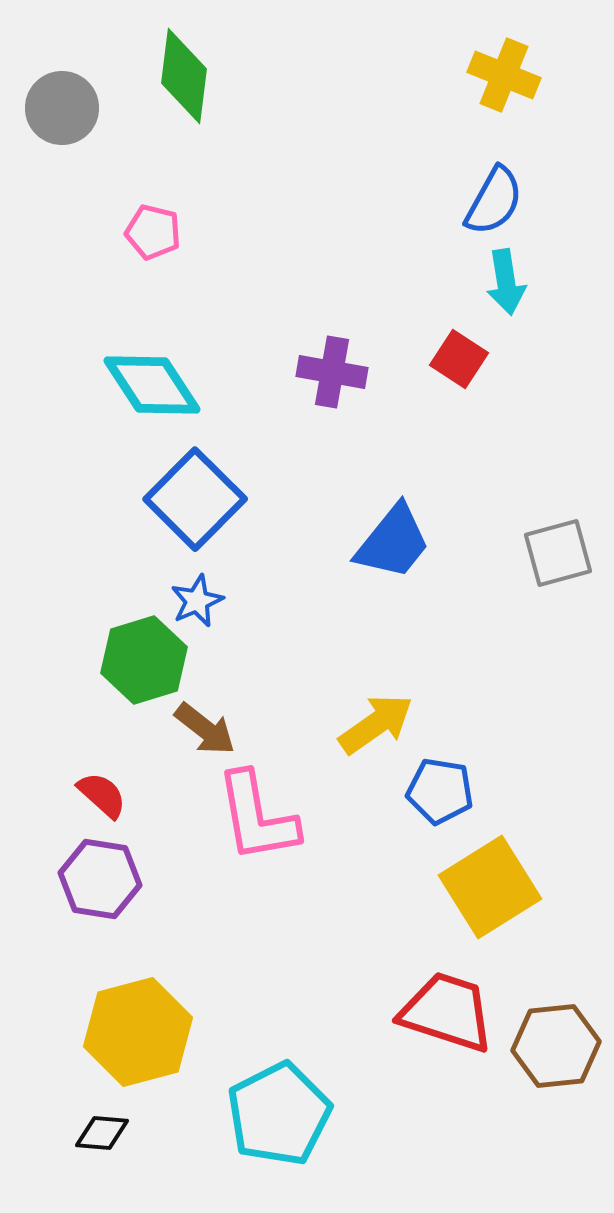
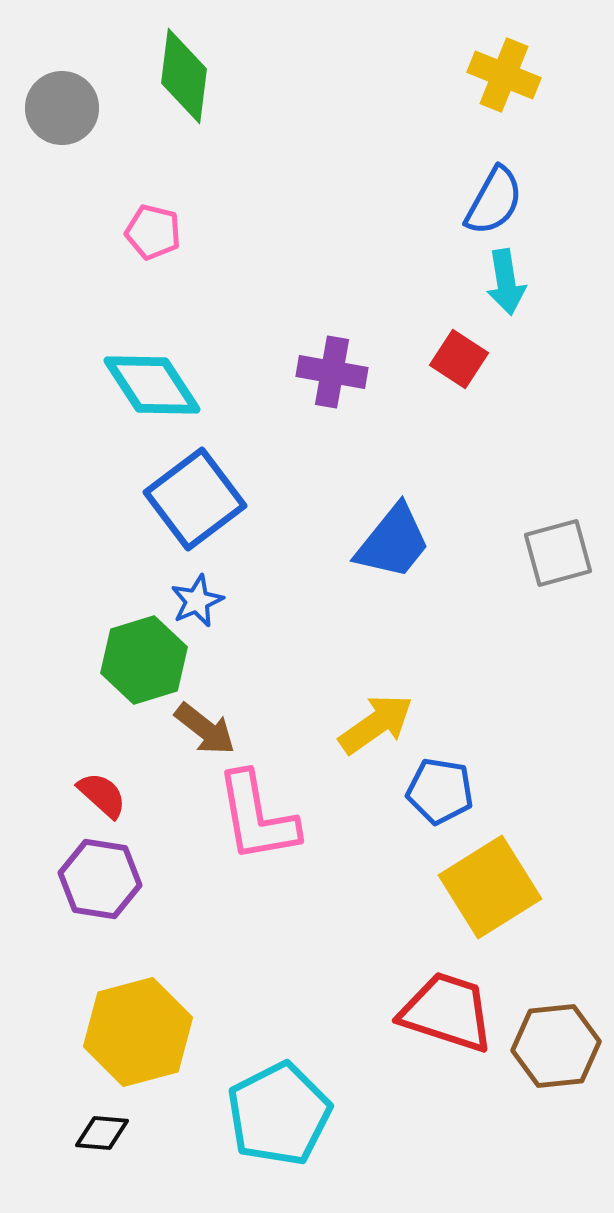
blue square: rotated 8 degrees clockwise
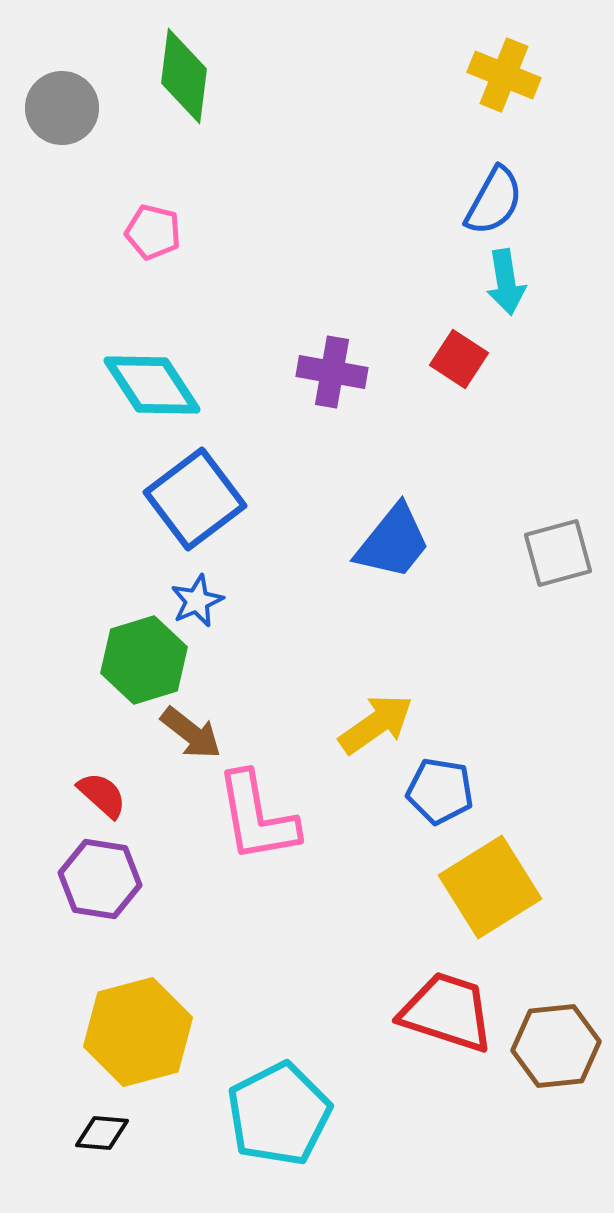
brown arrow: moved 14 px left, 4 px down
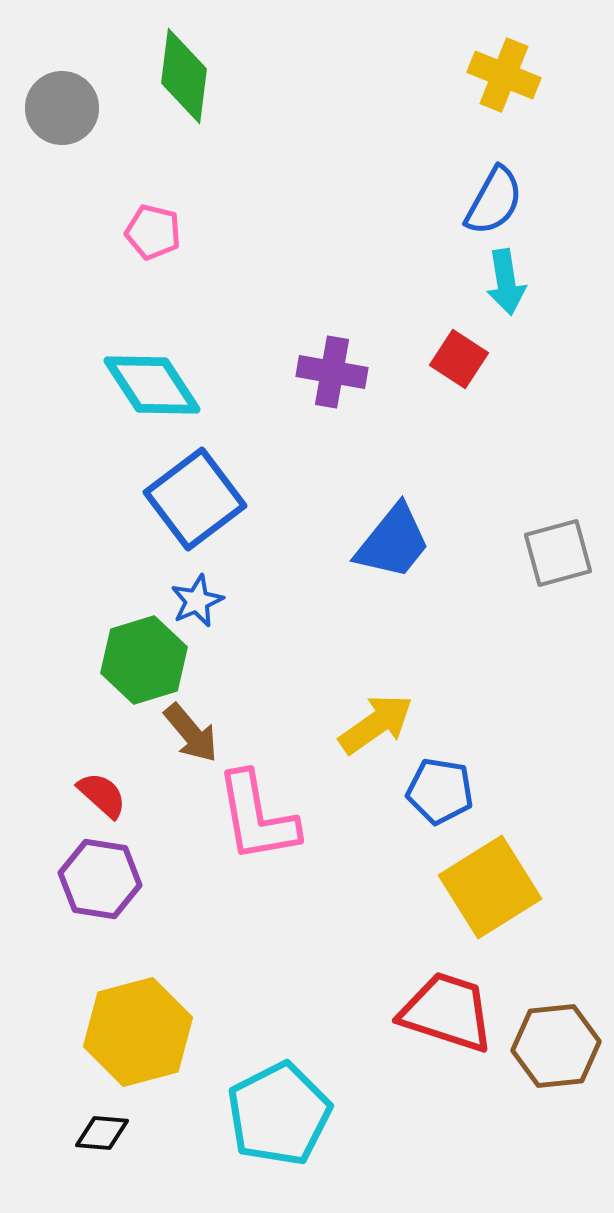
brown arrow: rotated 12 degrees clockwise
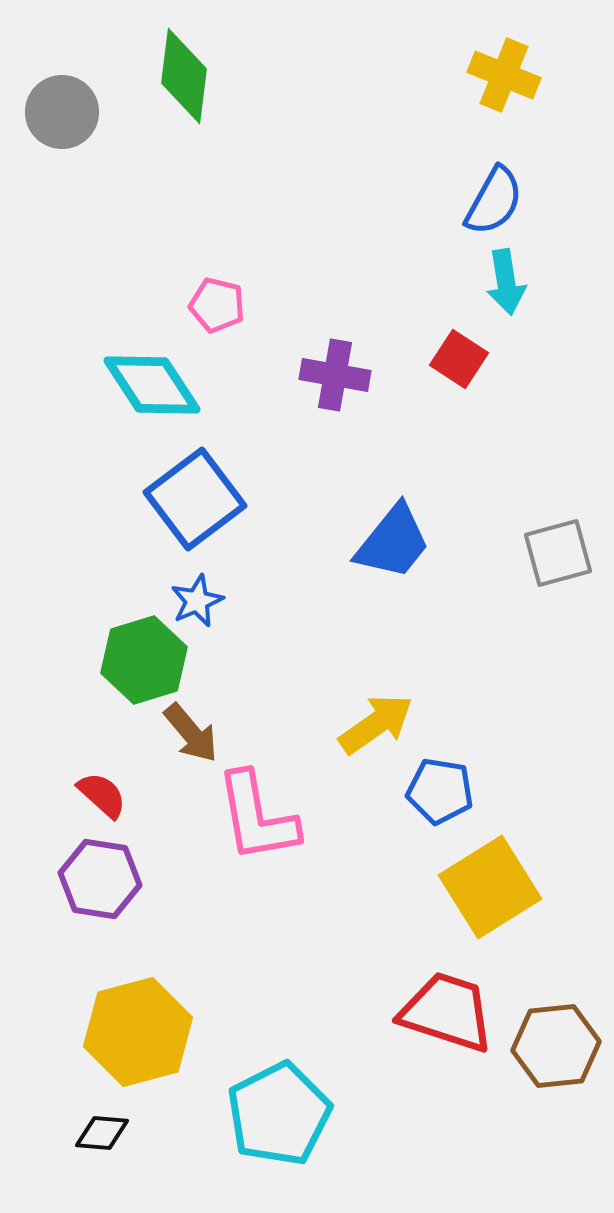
gray circle: moved 4 px down
pink pentagon: moved 64 px right, 73 px down
purple cross: moved 3 px right, 3 px down
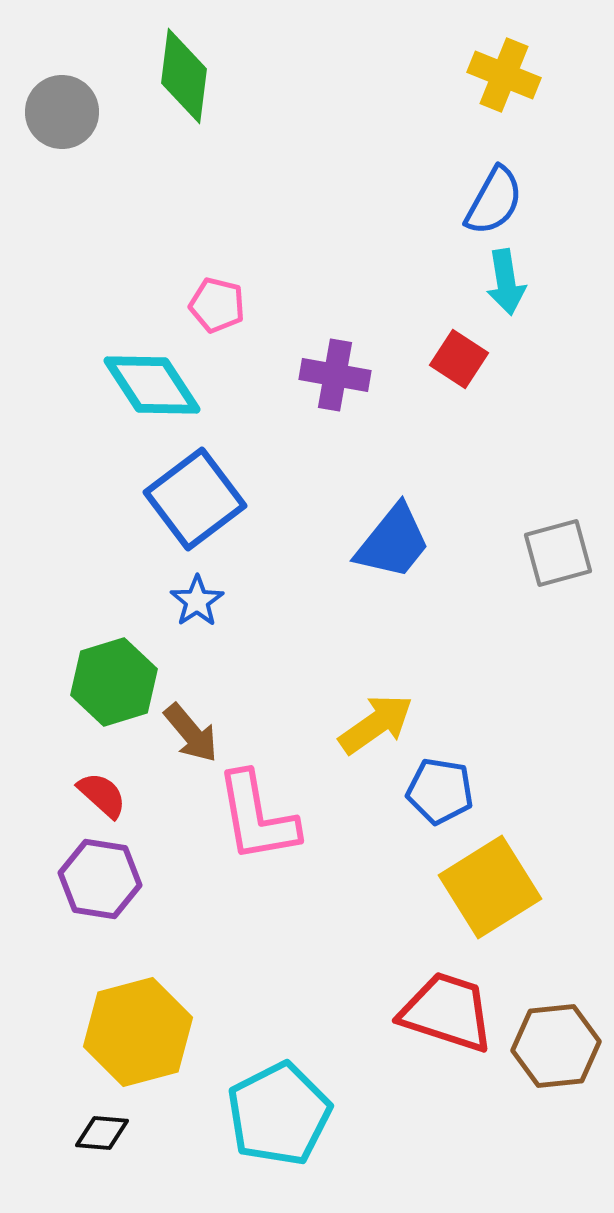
blue star: rotated 10 degrees counterclockwise
green hexagon: moved 30 px left, 22 px down
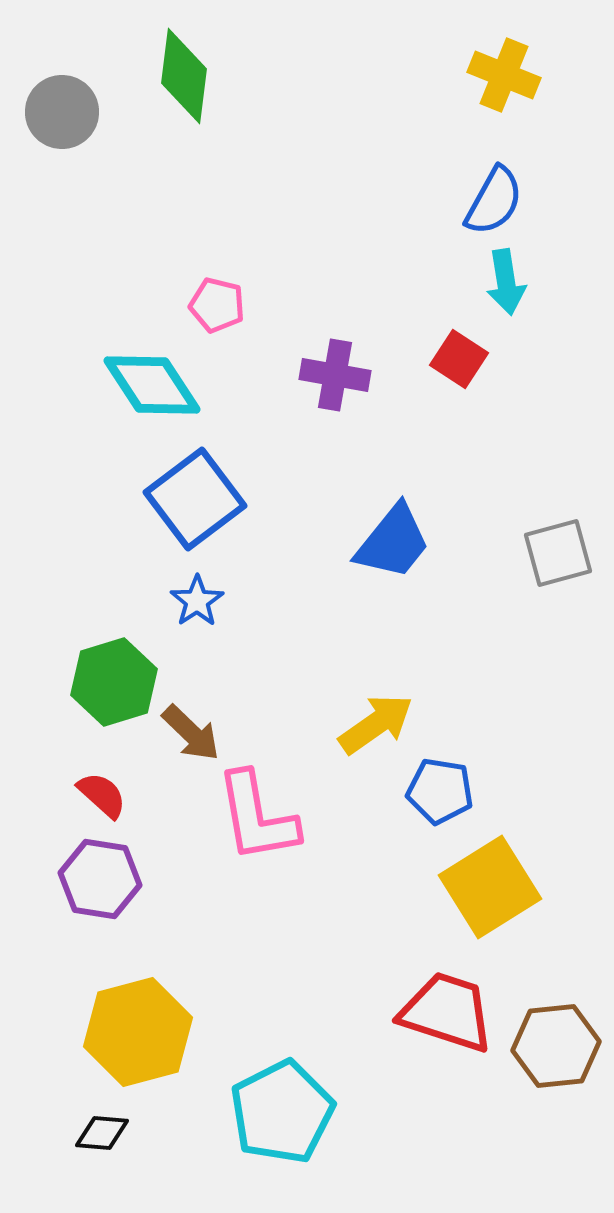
brown arrow: rotated 6 degrees counterclockwise
cyan pentagon: moved 3 px right, 2 px up
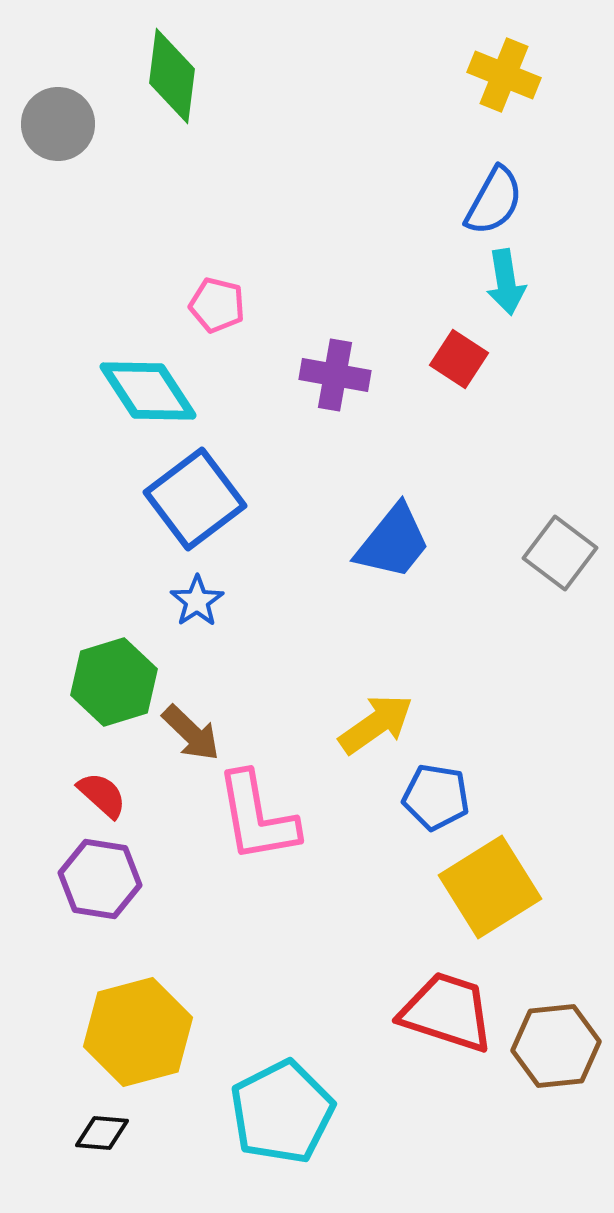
green diamond: moved 12 px left
gray circle: moved 4 px left, 12 px down
cyan diamond: moved 4 px left, 6 px down
gray square: moved 2 px right; rotated 38 degrees counterclockwise
blue pentagon: moved 4 px left, 6 px down
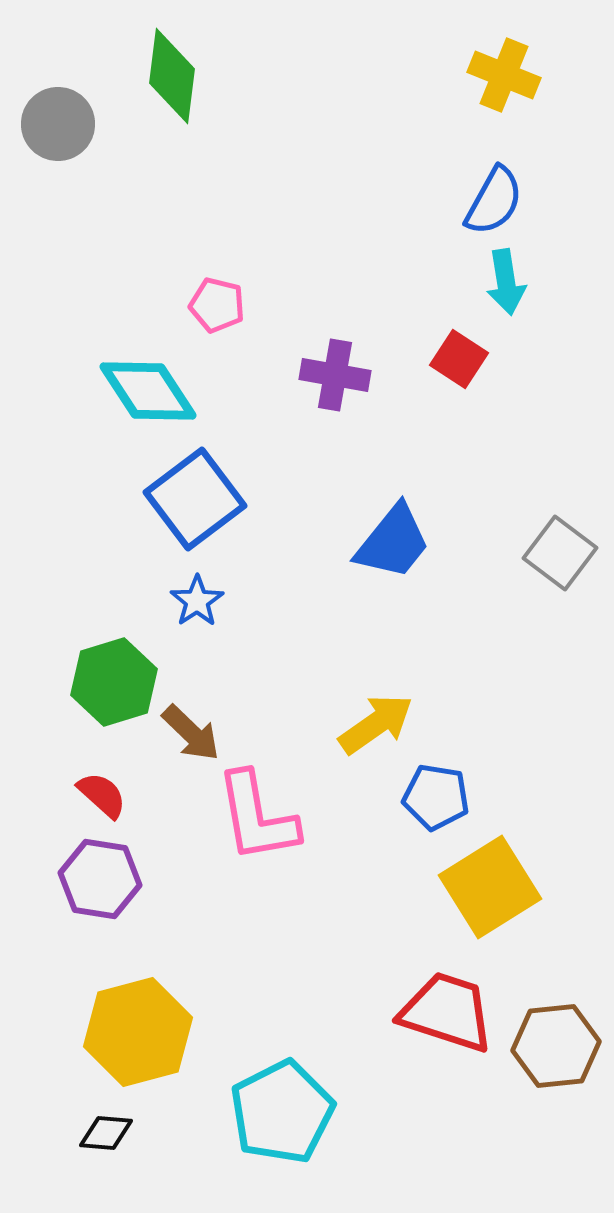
black diamond: moved 4 px right
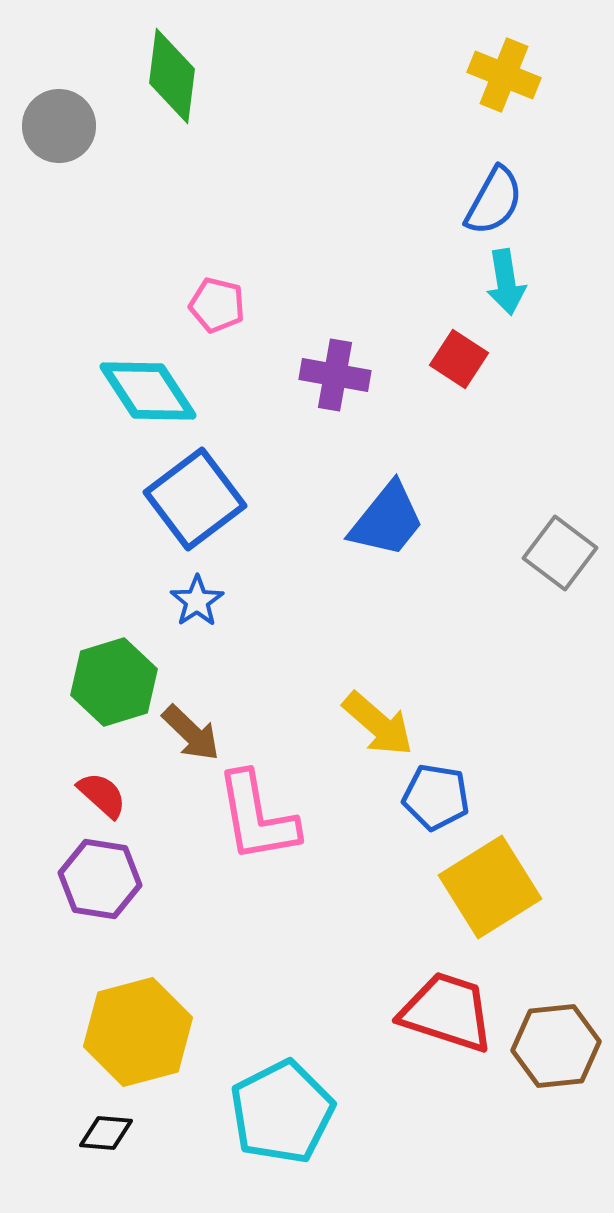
gray circle: moved 1 px right, 2 px down
blue trapezoid: moved 6 px left, 22 px up
yellow arrow: moved 2 px right; rotated 76 degrees clockwise
